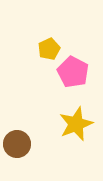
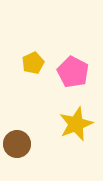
yellow pentagon: moved 16 px left, 14 px down
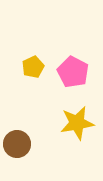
yellow pentagon: moved 4 px down
yellow star: moved 1 px right, 1 px up; rotated 12 degrees clockwise
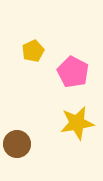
yellow pentagon: moved 16 px up
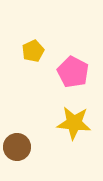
yellow star: moved 3 px left; rotated 16 degrees clockwise
brown circle: moved 3 px down
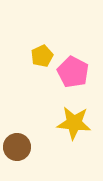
yellow pentagon: moved 9 px right, 5 px down
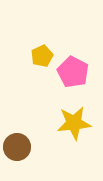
yellow star: rotated 12 degrees counterclockwise
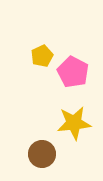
brown circle: moved 25 px right, 7 px down
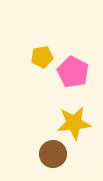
yellow pentagon: moved 1 px down; rotated 15 degrees clockwise
brown circle: moved 11 px right
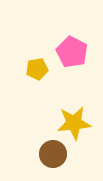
yellow pentagon: moved 5 px left, 12 px down
pink pentagon: moved 1 px left, 20 px up
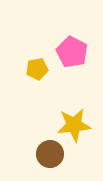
yellow star: moved 2 px down
brown circle: moved 3 px left
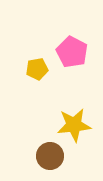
brown circle: moved 2 px down
